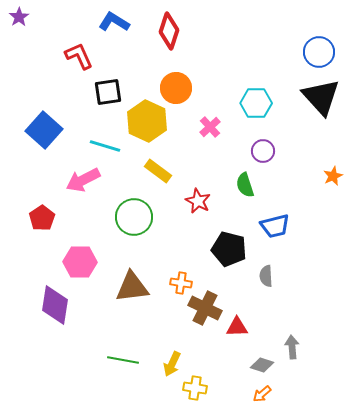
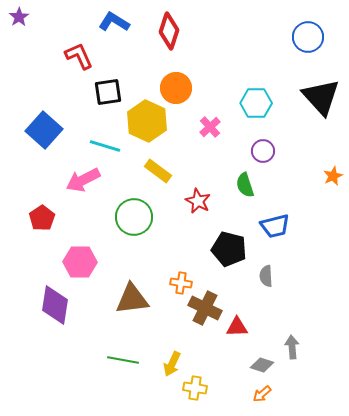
blue circle: moved 11 px left, 15 px up
brown triangle: moved 12 px down
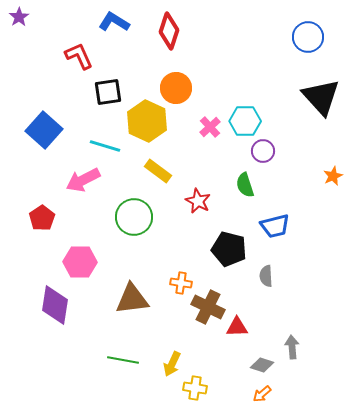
cyan hexagon: moved 11 px left, 18 px down
brown cross: moved 3 px right, 1 px up
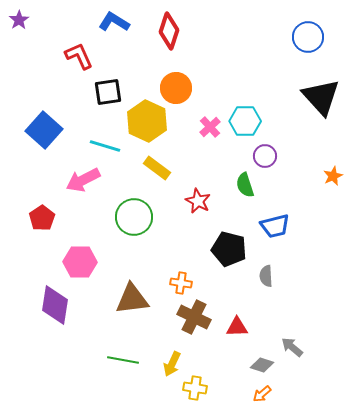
purple star: moved 3 px down
purple circle: moved 2 px right, 5 px down
yellow rectangle: moved 1 px left, 3 px up
brown cross: moved 14 px left, 10 px down
gray arrow: rotated 45 degrees counterclockwise
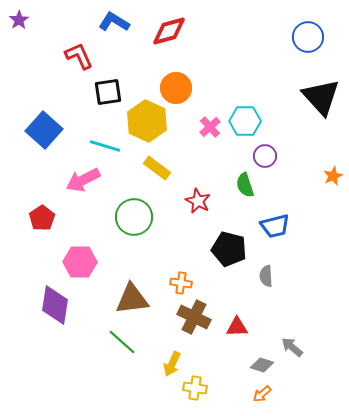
red diamond: rotated 57 degrees clockwise
green line: moved 1 px left, 18 px up; rotated 32 degrees clockwise
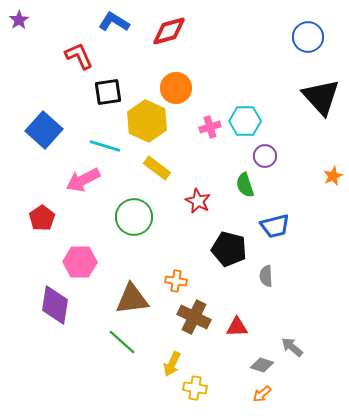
pink cross: rotated 25 degrees clockwise
orange cross: moved 5 px left, 2 px up
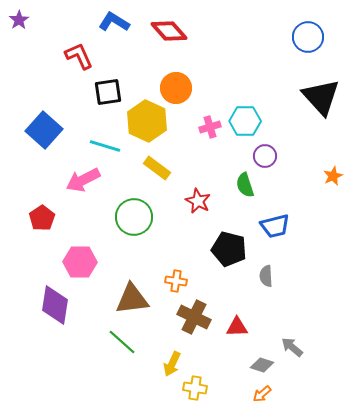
red diamond: rotated 63 degrees clockwise
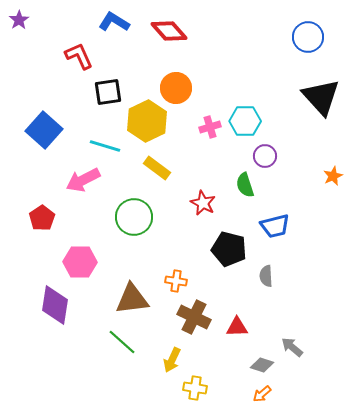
yellow hexagon: rotated 9 degrees clockwise
red star: moved 5 px right, 2 px down
yellow arrow: moved 4 px up
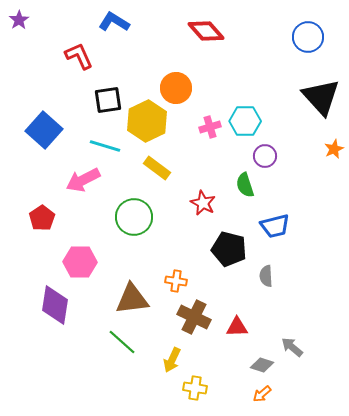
red diamond: moved 37 px right
black square: moved 8 px down
orange star: moved 1 px right, 27 px up
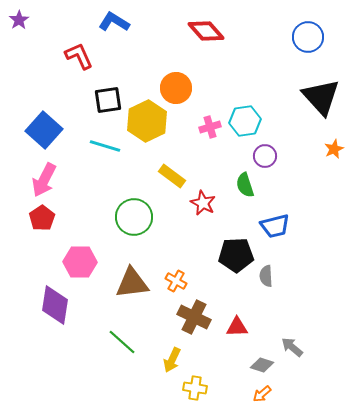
cyan hexagon: rotated 8 degrees counterclockwise
yellow rectangle: moved 15 px right, 8 px down
pink arrow: moved 39 px left; rotated 36 degrees counterclockwise
black pentagon: moved 7 px right, 6 px down; rotated 16 degrees counterclockwise
orange cross: rotated 20 degrees clockwise
brown triangle: moved 16 px up
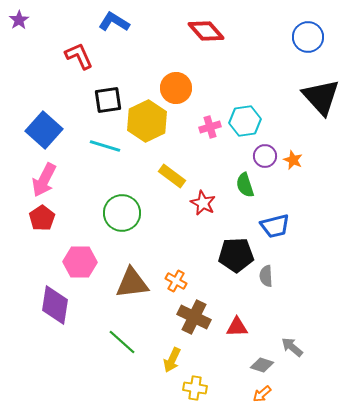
orange star: moved 41 px left, 11 px down; rotated 24 degrees counterclockwise
green circle: moved 12 px left, 4 px up
